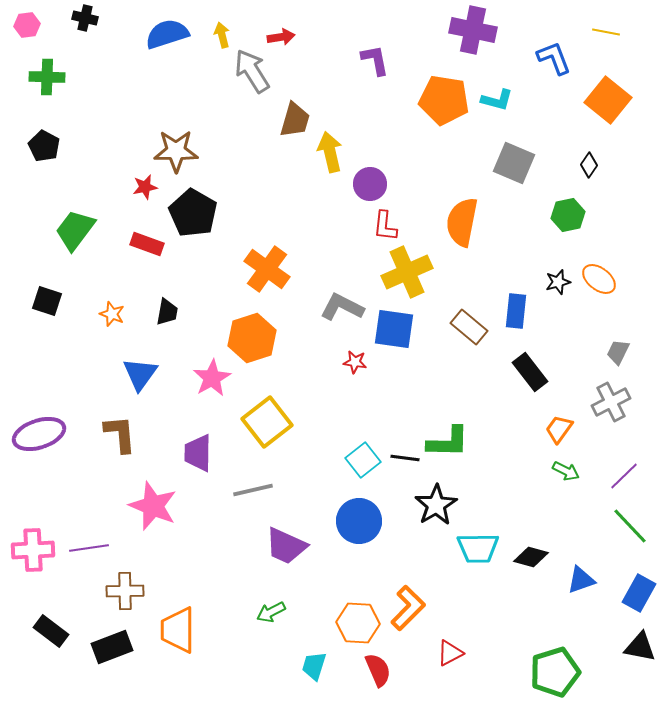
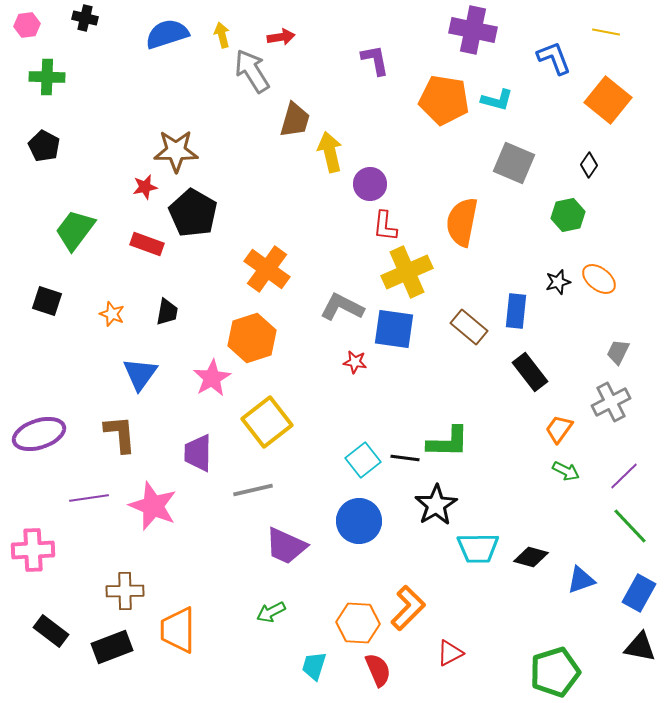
purple line at (89, 548): moved 50 px up
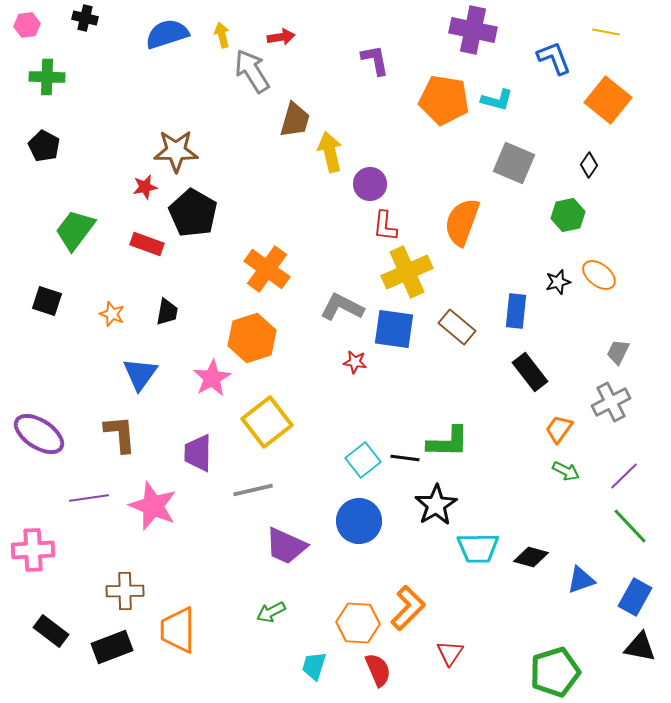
orange semicircle at (462, 222): rotated 9 degrees clockwise
orange ellipse at (599, 279): moved 4 px up
brown rectangle at (469, 327): moved 12 px left
purple ellipse at (39, 434): rotated 51 degrees clockwise
blue rectangle at (639, 593): moved 4 px left, 4 px down
red triangle at (450, 653): rotated 28 degrees counterclockwise
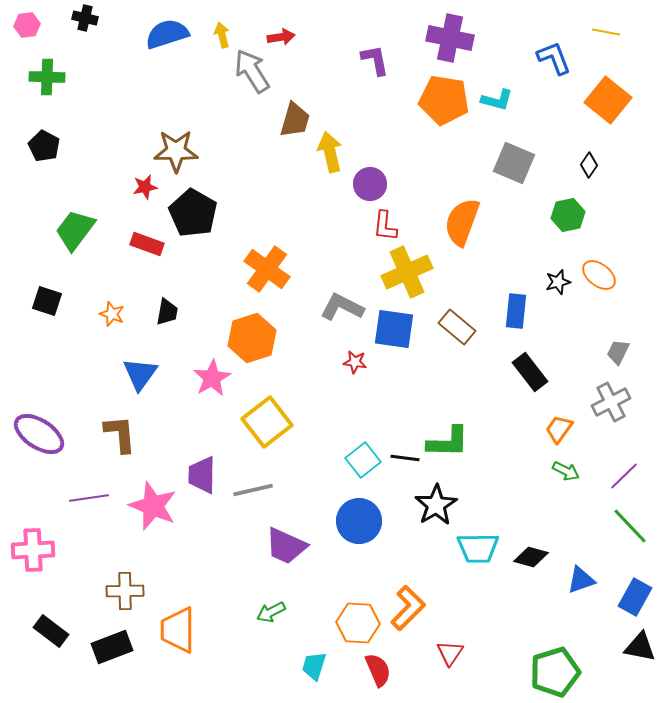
purple cross at (473, 30): moved 23 px left, 8 px down
purple trapezoid at (198, 453): moved 4 px right, 22 px down
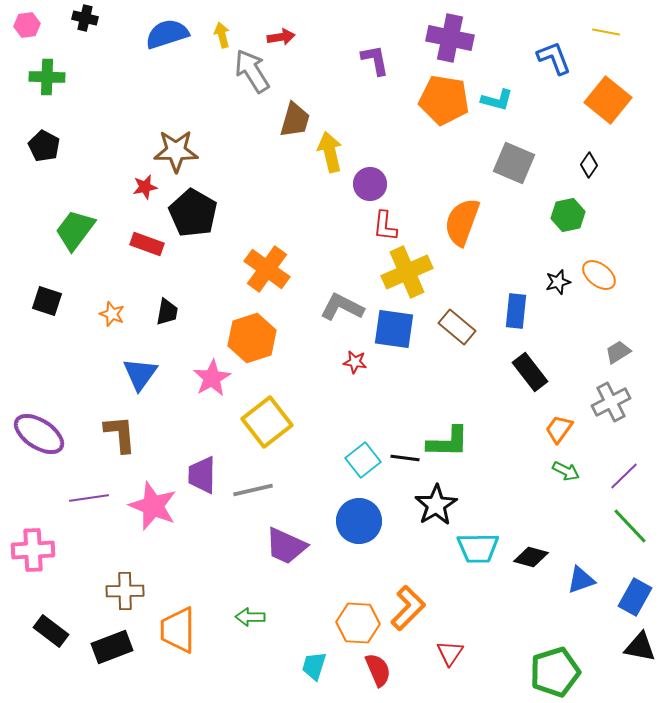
gray trapezoid at (618, 352): rotated 32 degrees clockwise
green arrow at (271, 612): moved 21 px left, 5 px down; rotated 28 degrees clockwise
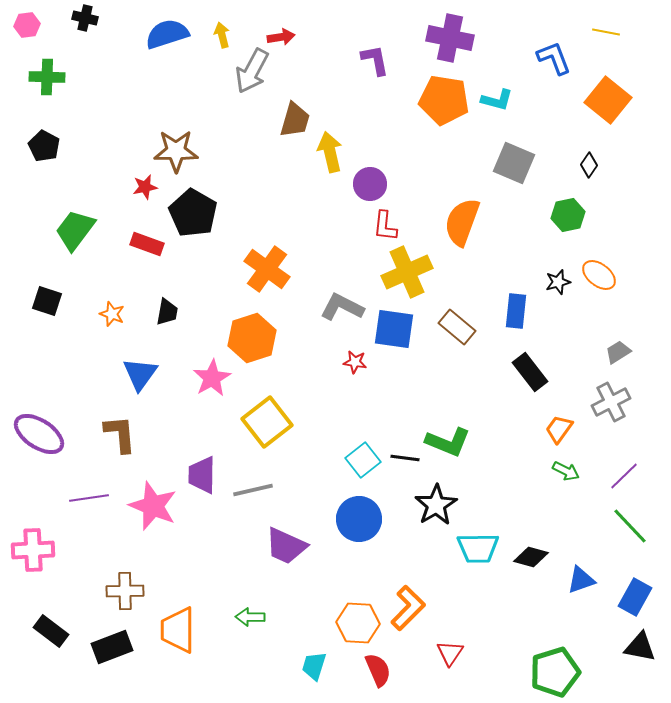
gray arrow at (252, 71): rotated 120 degrees counterclockwise
green L-shape at (448, 442): rotated 21 degrees clockwise
blue circle at (359, 521): moved 2 px up
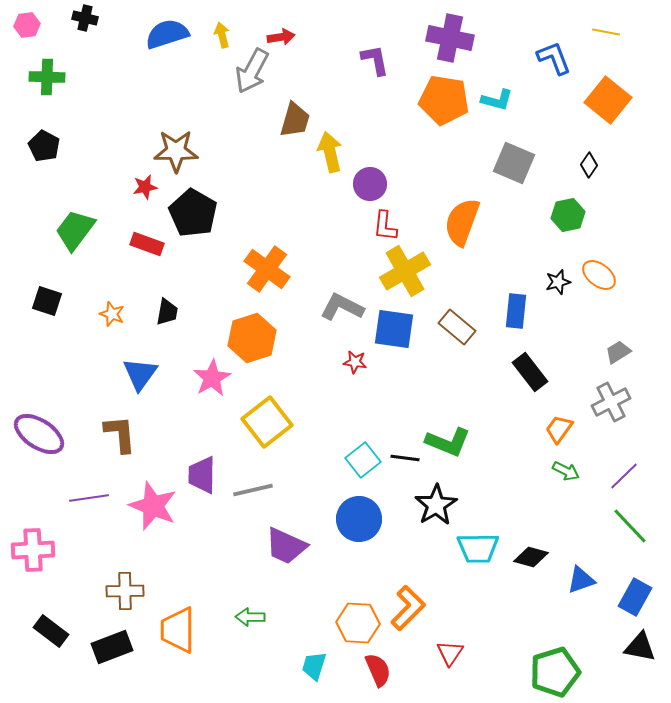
yellow cross at (407, 272): moved 2 px left, 1 px up; rotated 6 degrees counterclockwise
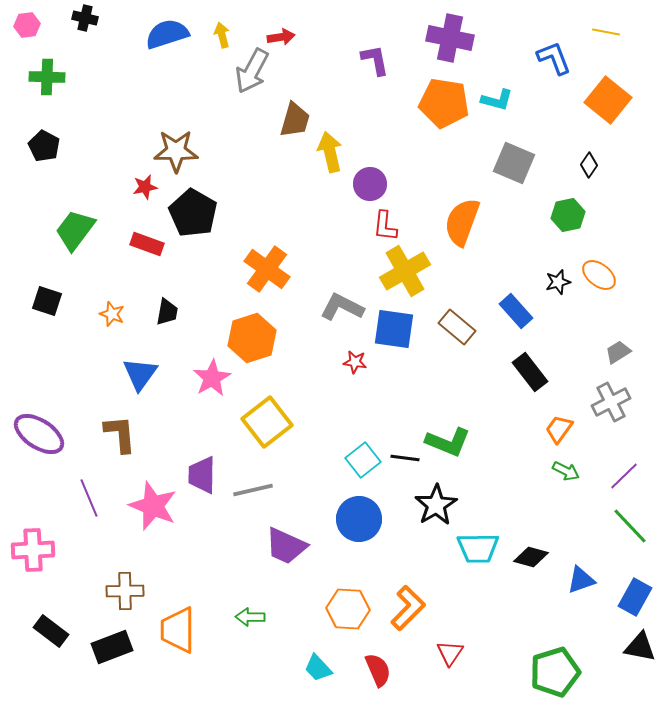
orange pentagon at (444, 100): moved 3 px down
blue rectangle at (516, 311): rotated 48 degrees counterclockwise
purple line at (89, 498): rotated 75 degrees clockwise
orange hexagon at (358, 623): moved 10 px left, 14 px up
cyan trapezoid at (314, 666): moved 4 px right, 2 px down; rotated 60 degrees counterclockwise
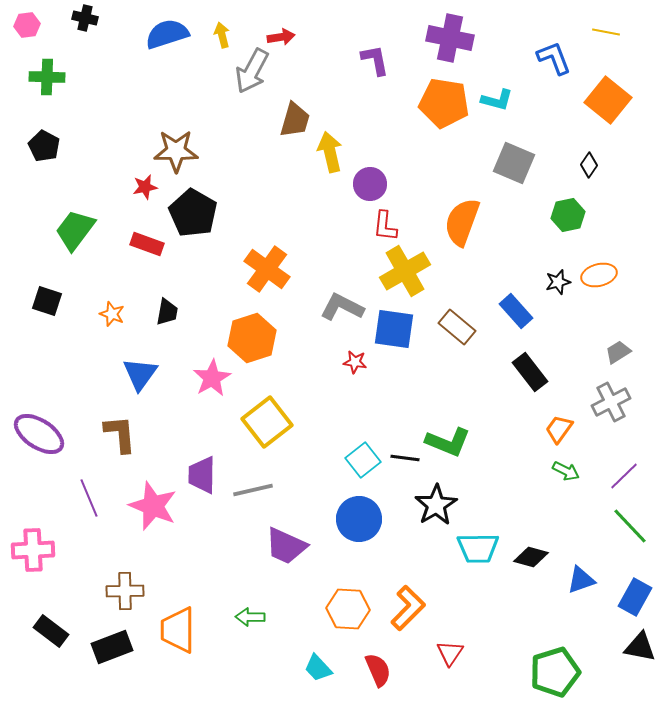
orange ellipse at (599, 275): rotated 52 degrees counterclockwise
